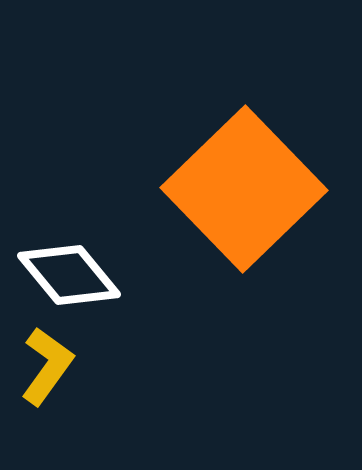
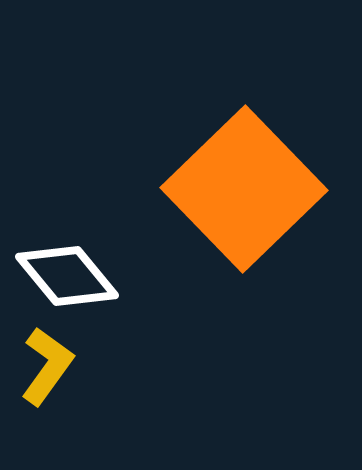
white diamond: moved 2 px left, 1 px down
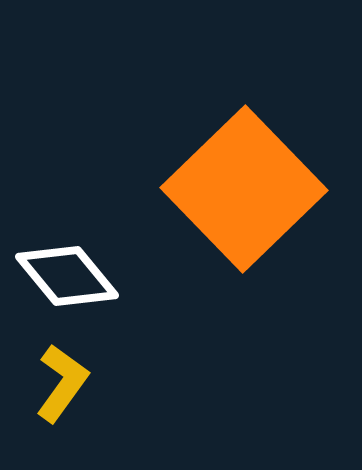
yellow L-shape: moved 15 px right, 17 px down
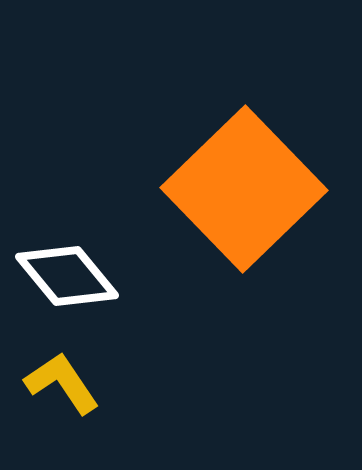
yellow L-shape: rotated 70 degrees counterclockwise
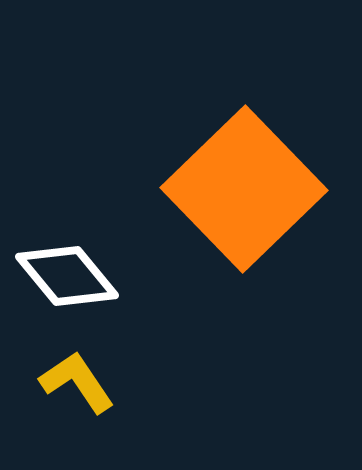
yellow L-shape: moved 15 px right, 1 px up
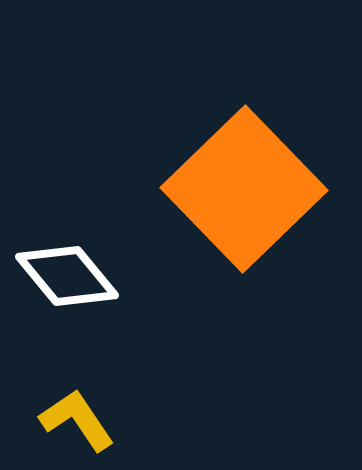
yellow L-shape: moved 38 px down
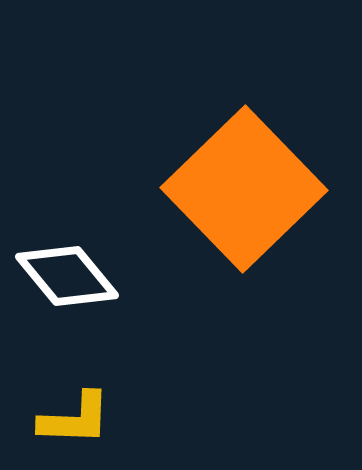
yellow L-shape: moved 2 px left, 1 px up; rotated 126 degrees clockwise
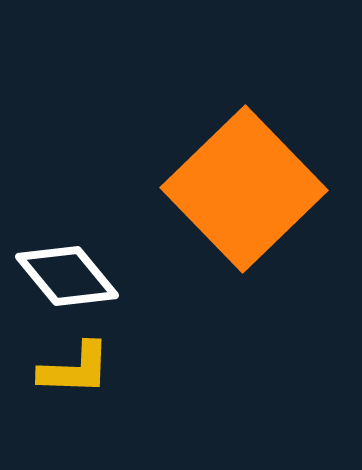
yellow L-shape: moved 50 px up
